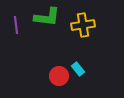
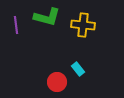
green L-shape: rotated 8 degrees clockwise
yellow cross: rotated 15 degrees clockwise
red circle: moved 2 px left, 6 px down
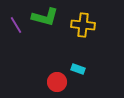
green L-shape: moved 2 px left
purple line: rotated 24 degrees counterclockwise
cyan rectangle: rotated 32 degrees counterclockwise
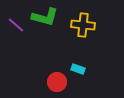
purple line: rotated 18 degrees counterclockwise
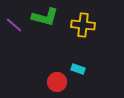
purple line: moved 2 px left
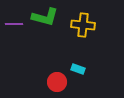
purple line: moved 1 px up; rotated 42 degrees counterclockwise
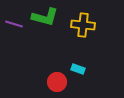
purple line: rotated 18 degrees clockwise
